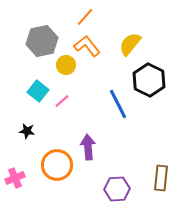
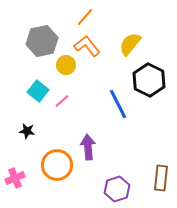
purple hexagon: rotated 15 degrees counterclockwise
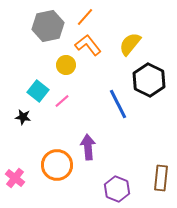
gray hexagon: moved 6 px right, 15 px up
orange L-shape: moved 1 px right, 1 px up
black star: moved 4 px left, 14 px up
pink cross: rotated 30 degrees counterclockwise
purple hexagon: rotated 20 degrees counterclockwise
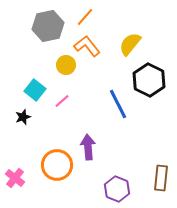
orange L-shape: moved 1 px left, 1 px down
cyan square: moved 3 px left, 1 px up
black star: rotated 28 degrees counterclockwise
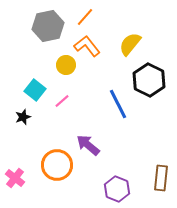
purple arrow: moved 2 px up; rotated 45 degrees counterclockwise
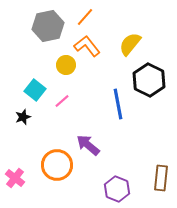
blue line: rotated 16 degrees clockwise
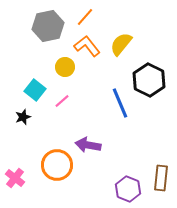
yellow semicircle: moved 9 px left
yellow circle: moved 1 px left, 2 px down
blue line: moved 2 px right, 1 px up; rotated 12 degrees counterclockwise
purple arrow: rotated 30 degrees counterclockwise
purple hexagon: moved 11 px right
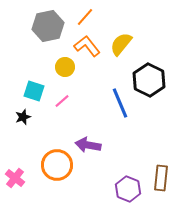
cyan square: moved 1 px left, 1 px down; rotated 20 degrees counterclockwise
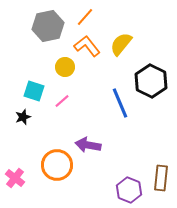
black hexagon: moved 2 px right, 1 px down
purple hexagon: moved 1 px right, 1 px down
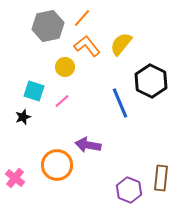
orange line: moved 3 px left, 1 px down
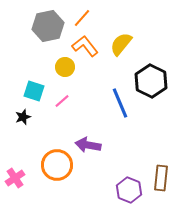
orange L-shape: moved 2 px left
pink cross: rotated 18 degrees clockwise
